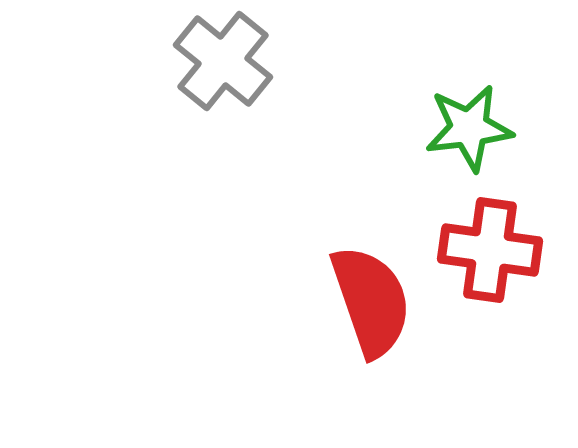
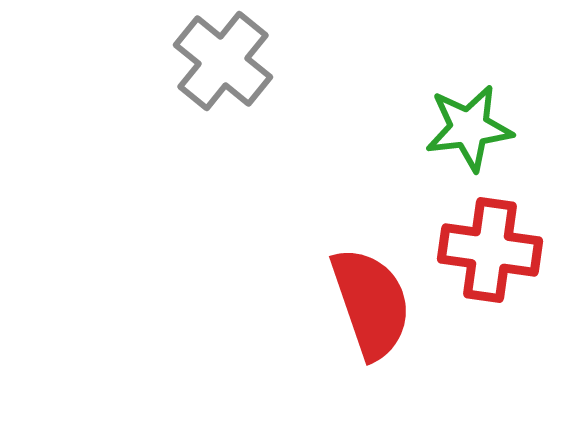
red semicircle: moved 2 px down
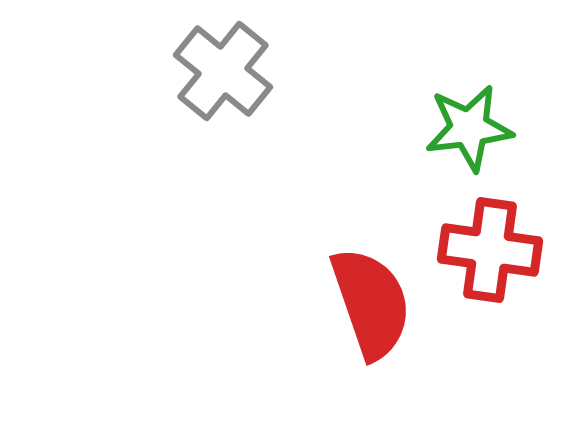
gray cross: moved 10 px down
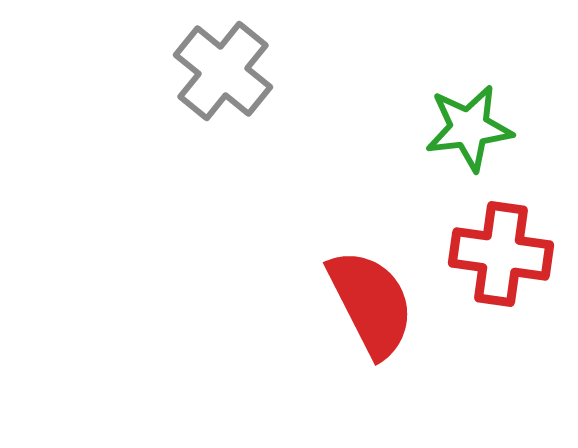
red cross: moved 11 px right, 4 px down
red semicircle: rotated 8 degrees counterclockwise
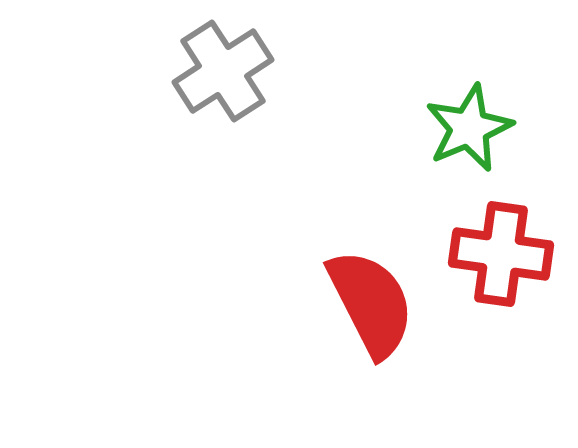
gray cross: rotated 18 degrees clockwise
green star: rotated 16 degrees counterclockwise
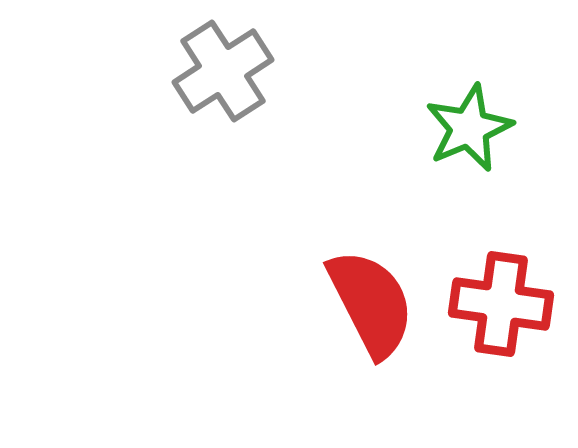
red cross: moved 50 px down
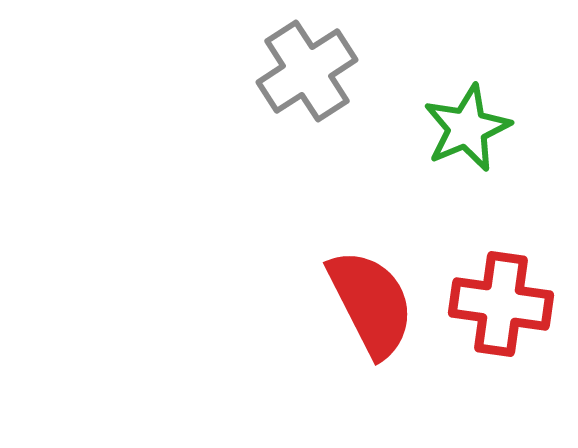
gray cross: moved 84 px right
green star: moved 2 px left
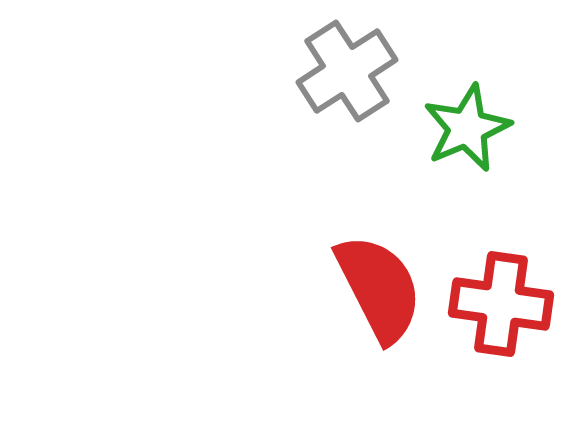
gray cross: moved 40 px right
red semicircle: moved 8 px right, 15 px up
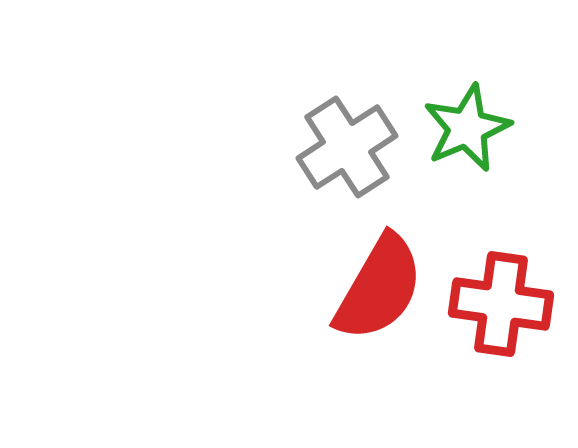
gray cross: moved 76 px down
red semicircle: rotated 57 degrees clockwise
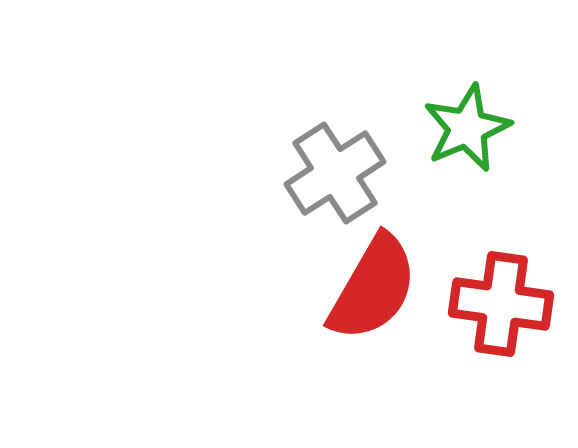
gray cross: moved 12 px left, 26 px down
red semicircle: moved 6 px left
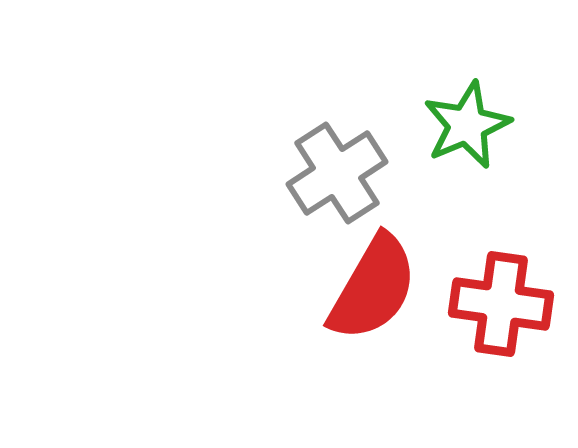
green star: moved 3 px up
gray cross: moved 2 px right
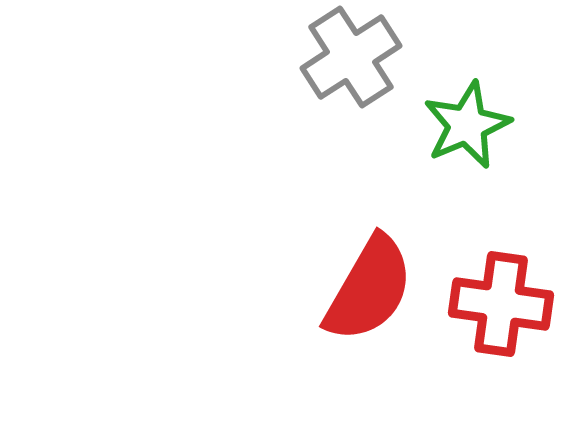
gray cross: moved 14 px right, 116 px up
red semicircle: moved 4 px left, 1 px down
